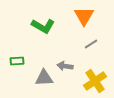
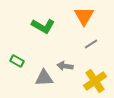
green rectangle: rotated 32 degrees clockwise
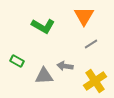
gray triangle: moved 2 px up
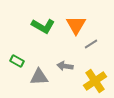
orange triangle: moved 8 px left, 9 px down
gray triangle: moved 5 px left, 1 px down
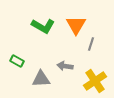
gray line: rotated 40 degrees counterclockwise
gray triangle: moved 2 px right, 2 px down
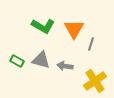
orange triangle: moved 2 px left, 4 px down
gray triangle: moved 19 px up; rotated 18 degrees clockwise
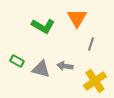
orange triangle: moved 3 px right, 11 px up
gray triangle: moved 9 px down
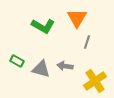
gray line: moved 4 px left, 2 px up
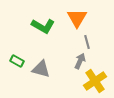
gray line: rotated 32 degrees counterclockwise
gray arrow: moved 15 px right, 5 px up; rotated 105 degrees clockwise
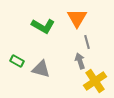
gray arrow: rotated 42 degrees counterclockwise
